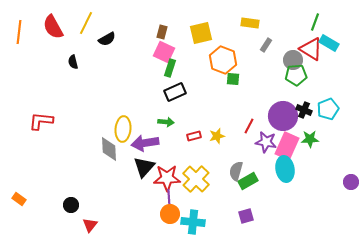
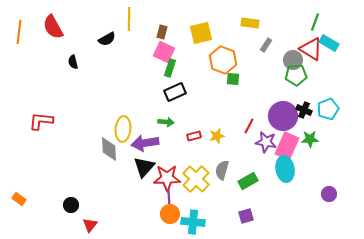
yellow line at (86, 23): moved 43 px right, 4 px up; rotated 25 degrees counterclockwise
gray semicircle at (236, 171): moved 14 px left, 1 px up
purple circle at (351, 182): moved 22 px left, 12 px down
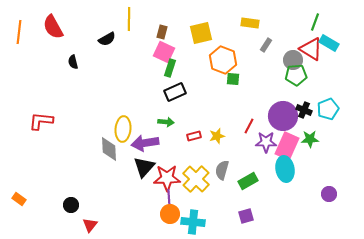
purple star at (266, 142): rotated 10 degrees counterclockwise
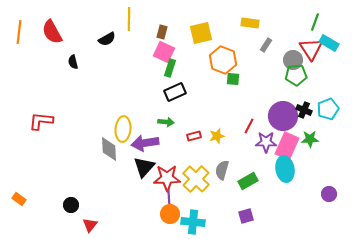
red semicircle at (53, 27): moved 1 px left, 5 px down
red triangle at (311, 49): rotated 25 degrees clockwise
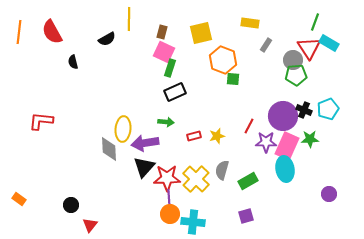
red triangle at (311, 49): moved 2 px left, 1 px up
